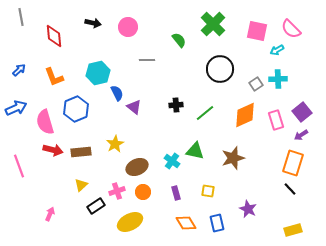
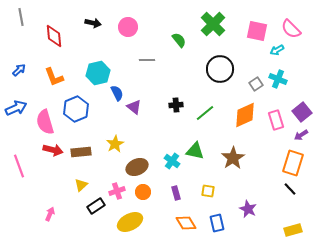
cyan cross at (278, 79): rotated 24 degrees clockwise
brown star at (233, 158): rotated 15 degrees counterclockwise
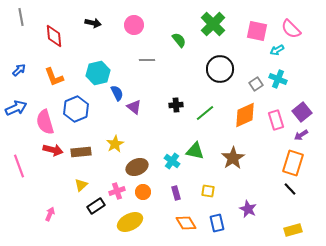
pink circle at (128, 27): moved 6 px right, 2 px up
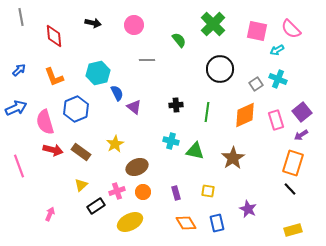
green line at (205, 113): moved 2 px right, 1 px up; rotated 42 degrees counterclockwise
brown rectangle at (81, 152): rotated 42 degrees clockwise
cyan cross at (172, 161): moved 1 px left, 20 px up; rotated 21 degrees counterclockwise
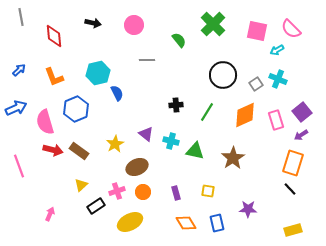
black circle at (220, 69): moved 3 px right, 6 px down
purple triangle at (134, 107): moved 12 px right, 27 px down
green line at (207, 112): rotated 24 degrees clockwise
brown rectangle at (81, 152): moved 2 px left, 1 px up
purple star at (248, 209): rotated 24 degrees counterclockwise
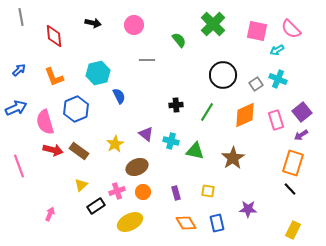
blue semicircle at (117, 93): moved 2 px right, 3 px down
yellow rectangle at (293, 230): rotated 48 degrees counterclockwise
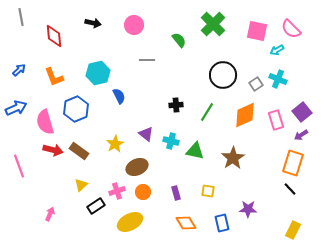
blue rectangle at (217, 223): moved 5 px right
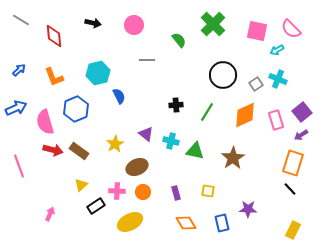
gray line at (21, 17): moved 3 px down; rotated 48 degrees counterclockwise
pink cross at (117, 191): rotated 21 degrees clockwise
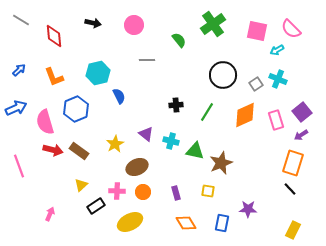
green cross at (213, 24): rotated 10 degrees clockwise
brown star at (233, 158): moved 12 px left, 5 px down; rotated 10 degrees clockwise
blue rectangle at (222, 223): rotated 24 degrees clockwise
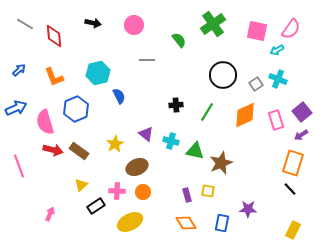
gray line at (21, 20): moved 4 px right, 4 px down
pink semicircle at (291, 29): rotated 100 degrees counterclockwise
purple rectangle at (176, 193): moved 11 px right, 2 px down
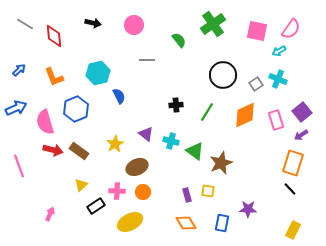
cyan arrow at (277, 50): moved 2 px right, 1 px down
green triangle at (195, 151): rotated 24 degrees clockwise
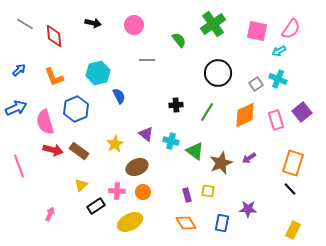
black circle at (223, 75): moved 5 px left, 2 px up
purple arrow at (301, 135): moved 52 px left, 23 px down
